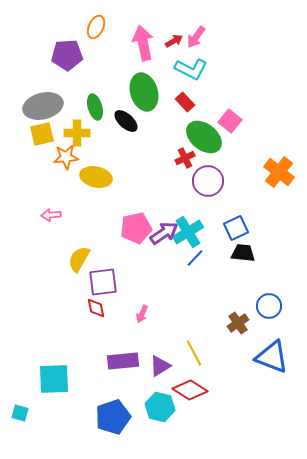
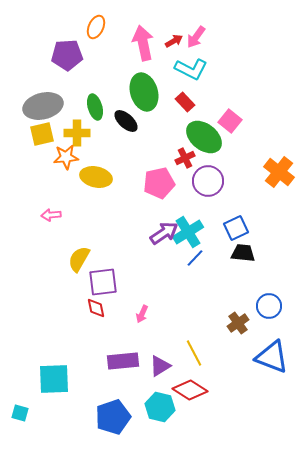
pink pentagon at (136, 228): moved 23 px right, 45 px up
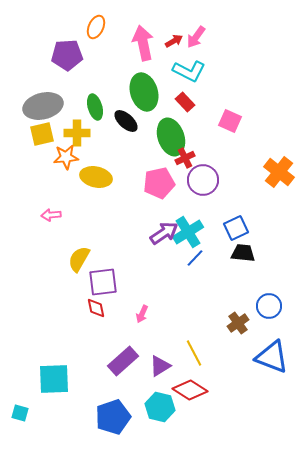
cyan L-shape at (191, 69): moved 2 px left, 2 px down
pink square at (230, 121): rotated 15 degrees counterclockwise
green ellipse at (204, 137): moved 33 px left; rotated 33 degrees clockwise
purple circle at (208, 181): moved 5 px left, 1 px up
purple rectangle at (123, 361): rotated 36 degrees counterclockwise
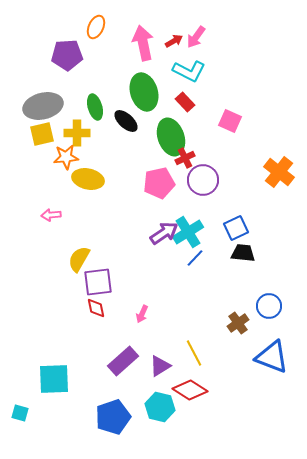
yellow ellipse at (96, 177): moved 8 px left, 2 px down
purple square at (103, 282): moved 5 px left
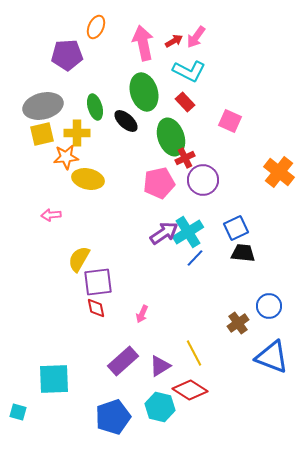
cyan square at (20, 413): moved 2 px left, 1 px up
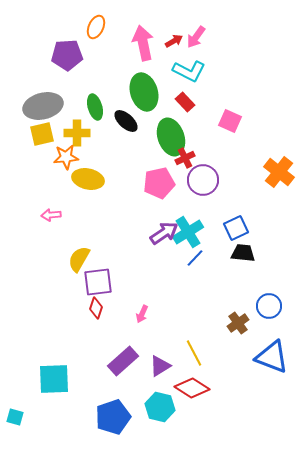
red diamond at (96, 308): rotated 30 degrees clockwise
red diamond at (190, 390): moved 2 px right, 2 px up
cyan square at (18, 412): moved 3 px left, 5 px down
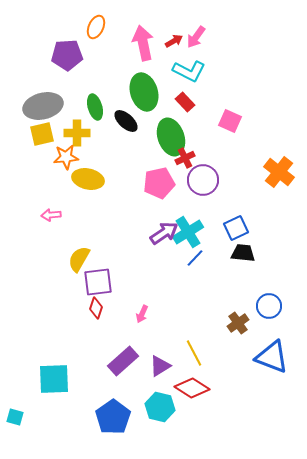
blue pentagon at (113, 417): rotated 16 degrees counterclockwise
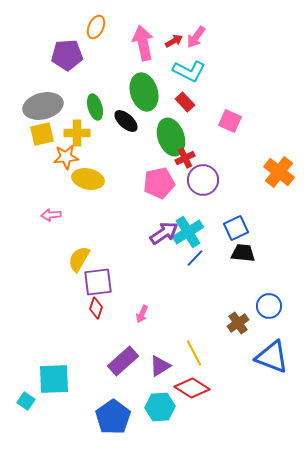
cyan hexagon at (160, 407): rotated 16 degrees counterclockwise
cyan square at (15, 417): moved 11 px right, 16 px up; rotated 18 degrees clockwise
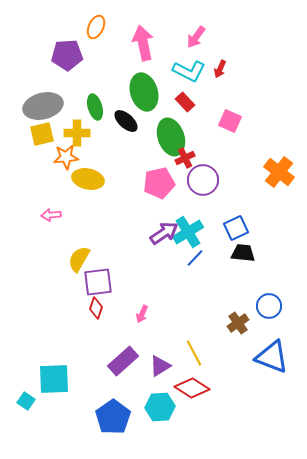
red arrow at (174, 41): moved 46 px right, 28 px down; rotated 144 degrees clockwise
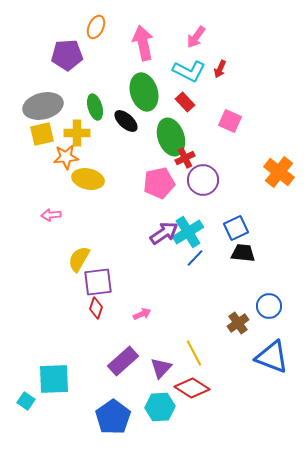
pink arrow at (142, 314): rotated 138 degrees counterclockwise
purple triangle at (160, 366): moved 1 px right, 2 px down; rotated 15 degrees counterclockwise
